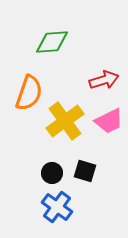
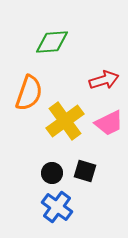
pink trapezoid: moved 2 px down
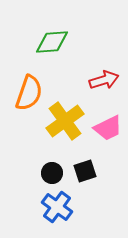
pink trapezoid: moved 1 px left, 5 px down
black square: rotated 35 degrees counterclockwise
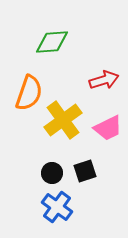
yellow cross: moved 2 px left, 1 px up
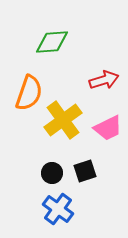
blue cross: moved 1 px right, 2 px down
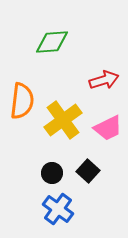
orange semicircle: moved 7 px left, 8 px down; rotated 12 degrees counterclockwise
black square: moved 3 px right; rotated 30 degrees counterclockwise
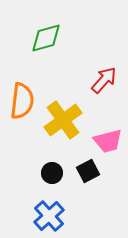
green diamond: moved 6 px left, 4 px up; rotated 12 degrees counterclockwise
red arrow: rotated 32 degrees counterclockwise
pink trapezoid: moved 13 px down; rotated 12 degrees clockwise
black square: rotated 20 degrees clockwise
blue cross: moved 9 px left, 7 px down; rotated 12 degrees clockwise
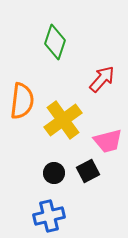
green diamond: moved 9 px right, 4 px down; rotated 56 degrees counterclockwise
red arrow: moved 2 px left, 1 px up
black circle: moved 2 px right
blue cross: rotated 28 degrees clockwise
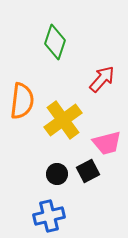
pink trapezoid: moved 1 px left, 2 px down
black circle: moved 3 px right, 1 px down
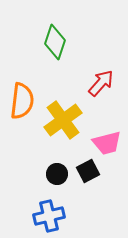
red arrow: moved 1 px left, 4 px down
